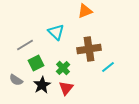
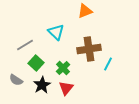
green square: rotated 21 degrees counterclockwise
cyan line: moved 3 px up; rotated 24 degrees counterclockwise
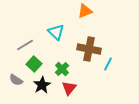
brown cross: rotated 20 degrees clockwise
green square: moved 2 px left, 1 px down
green cross: moved 1 px left, 1 px down
red triangle: moved 3 px right
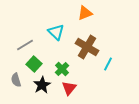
orange triangle: moved 2 px down
brown cross: moved 2 px left, 2 px up; rotated 20 degrees clockwise
gray semicircle: rotated 40 degrees clockwise
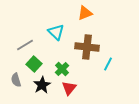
brown cross: rotated 25 degrees counterclockwise
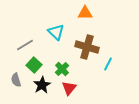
orange triangle: rotated 21 degrees clockwise
brown cross: rotated 10 degrees clockwise
green square: moved 1 px down
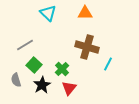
cyan triangle: moved 8 px left, 19 px up
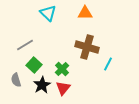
red triangle: moved 6 px left
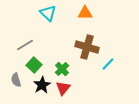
cyan line: rotated 16 degrees clockwise
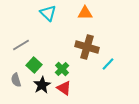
gray line: moved 4 px left
red triangle: moved 1 px right; rotated 35 degrees counterclockwise
